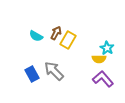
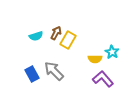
cyan semicircle: rotated 48 degrees counterclockwise
cyan star: moved 5 px right, 4 px down
yellow semicircle: moved 4 px left
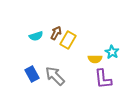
gray arrow: moved 1 px right, 5 px down
purple L-shape: rotated 145 degrees counterclockwise
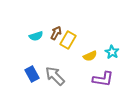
yellow semicircle: moved 5 px left, 3 px up; rotated 24 degrees counterclockwise
purple L-shape: rotated 75 degrees counterclockwise
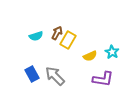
brown arrow: moved 1 px right
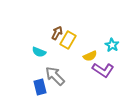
cyan semicircle: moved 3 px right, 16 px down; rotated 40 degrees clockwise
cyan star: moved 7 px up
blue rectangle: moved 8 px right, 13 px down; rotated 14 degrees clockwise
purple L-shape: moved 9 px up; rotated 25 degrees clockwise
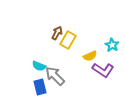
cyan semicircle: moved 14 px down
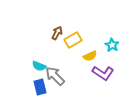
yellow rectangle: moved 5 px right; rotated 30 degrees clockwise
purple L-shape: moved 3 px down
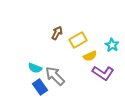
yellow rectangle: moved 5 px right
cyan semicircle: moved 4 px left, 2 px down
blue rectangle: rotated 21 degrees counterclockwise
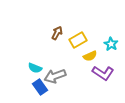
cyan star: moved 1 px left, 1 px up
gray arrow: rotated 65 degrees counterclockwise
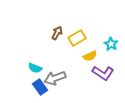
yellow rectangle: moved 1 px left, 2 px up
gray arrow: moved 2 px down
